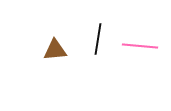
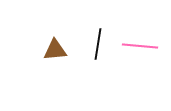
black line: moved 5 px down
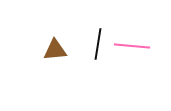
pink line: moved 8 px left
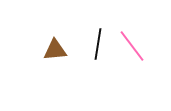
pink line: rotated 48 degrees clockwise
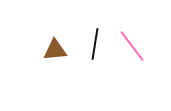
black line: moved 3 px left
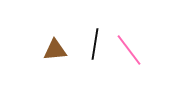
pink line: moved 3 px left, 4 px down
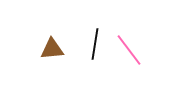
brown triangle: moved 3 px left, 1 px up
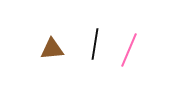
pink line: rotated 60 degrees clockwise
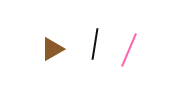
brown triangle: rotated 25 degrees counterclockwise
